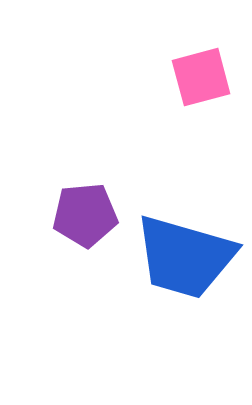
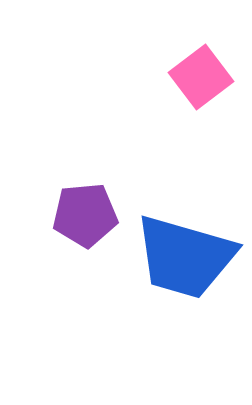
pink square: rotated 22 degrees counterclockwise
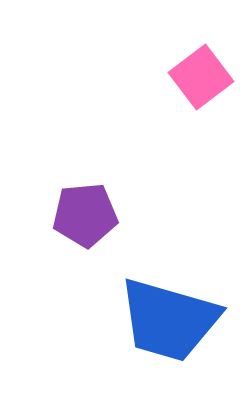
blue trapezoid: moved 16 px left, 63 px down
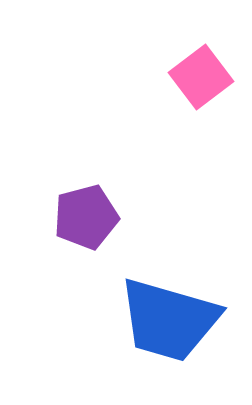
purple pentagon: moved 1 px right, 2 px down; rotated 10 degrees counterclockwise
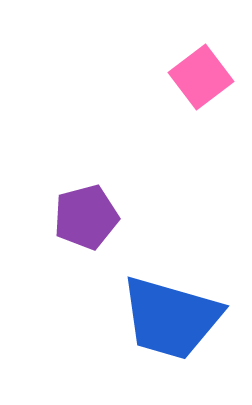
blue trapezoid: moved 2 px right, 2 px up
